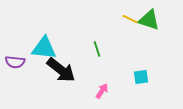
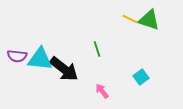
cyan triangle: moved 4 px left, 11 px down
purple semicircle: moved 2 px right, 6 px up
black arrow: moved 3 px right, 1 px up
cyan square: rotated 28 degrees counterclockwise
pink arrow: rotated 70 degrees counterclockwise
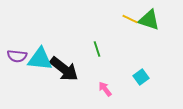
pink arrow: moved 3 px right, 2 px up
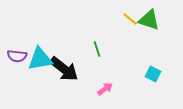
yellow line: rotated 14 degrees clockwise
cyan triangle: rotated 16 degrees counterclockwise
cyan square: moved 12 px right, 3 px up; rotated 28 degrees counterclockwise
pink arrow: rotated 91 degrees clockwise
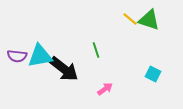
green line: moved 1 px left, 1 px down
cyan triangle: moved 3 px up
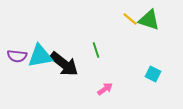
black arrow: moved 5 px up
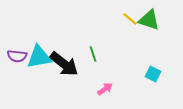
green line: moved 3 px left, 4 px down
cyan triangle: moved 1 px left, 1 px down
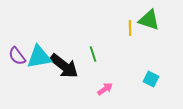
yellow line: moved 9 px down; rotated 49 degrees clockwise
purple semicircle: rotated 48 degrees clockwise
black arrow: moved 2 px down
cyan square: moved 2 px left, 5 px down
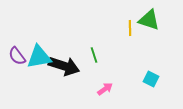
green line: moved 1 px right, 1 px down
black arrow: rotated 20 degrees counterclockwise
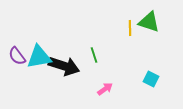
green triangle: moved 2 px down
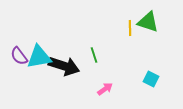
green triangle: moved 1 px left
purple semicircle: moved 2 px right
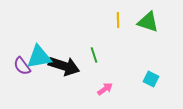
yellow line: moved 12 px left, 8 px up
purple semicircle: moved 3 px right, 10 px down
